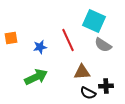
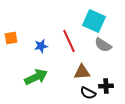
red line: moved 1 px right, 1 px down
blue star: moved 1 px right, 1 px up
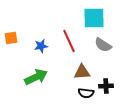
cyan square: moved 3 px up; rotated 25 degrees counterclockwise
black semicircle: moved 2 px left; rotated 21 degrees counterclockwise
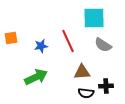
red line: moved 1 px left
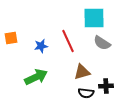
gray semicircle: moved 1 px left, 2 px up
brown triangle: rotated 12 degrees counterclockwise
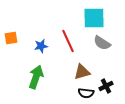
green arrow: rotated 45 degrees counterclockwise
black cross: rotated 24 degrees counterclockwise
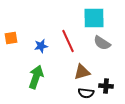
black cross: rotated 32 degrees clockwise
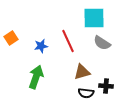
orange square: rotated 24 degrees counterclockwise
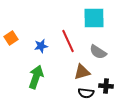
gray semicircle: moved 4 px left, 9 px down
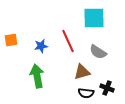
orange square: moved 2 px down; rotated 24 degrees clockwise
green arrow: moved 1 px right, 1 px up; rotated 30 degrees counterclockwise
black cross: moved 1 px right, 2 px down; rotated 16 degrees clockwise
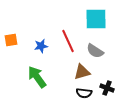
cyan square: moved 2 px right, 1 px down
gray semicircle: moved 3 px left, 1 px up
green arrow: moved 1 px down; rotated 25 degrees counterclockwise
black semicircle: moved 2 px left
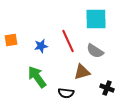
black semicircle: moved 18 px left
